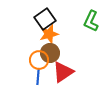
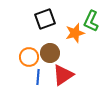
black square: rotated 15 degrees clockwise
orange star: moved 26 px right, 1 px up
orange circle: moved 10 px left, 3 px up
red triangle: moved 3 px down
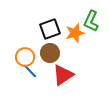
black square: moved 5 px right, 10 px down
orange circle: moved 4 px left
blue line: moved 8 px left, 6 px up; rotated 49 degrees counterclockwise
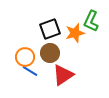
blue line: rotated 14 degrees counterclockwise
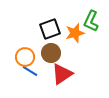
brown circle: moved 1 px right
red triangle: moved 1 px left, 1 px up
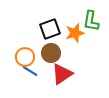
green L-shape: rotated 15 degrees counterclockwise
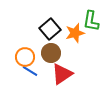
black square: rotated 20 degrees counterclockwise
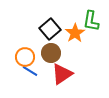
orange star: rotated 18 degrees counterclockwise
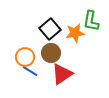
orange star: rotated 24 degrees clockwise
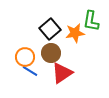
red triangle: moved 1 px up
